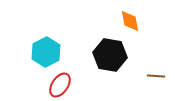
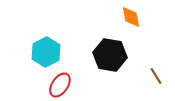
orange diamond: moved 1 px right, 4 px up
brown line: rotated 54 degrees clockwise
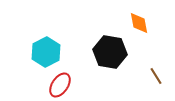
orange diamond: moved 8 px right, 6 px down
black hexagon: moved 3 px up
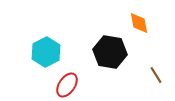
brown line: moved 1 px up
red ellipse: moved 7 px right
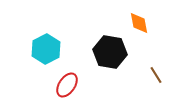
cyan hexagon: moved 3 px up
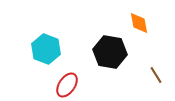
cyan hexagon: rotated 12 degrees counterclockwise
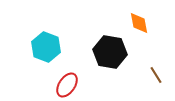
cyan hexagon: moved 2 px up
